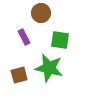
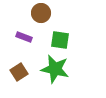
purple rectangle: rotated 42 degrees counterclockwise
green star: moved 6 px right, 1 px down
brown square: moved 3 px up; rotated 18 degrees counterclockwise
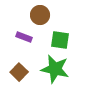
brown circle: moved 1 px left, 2 px down
brown square: rotated 12 degrees counterclockwise
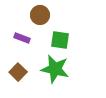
purple rectangle: moved 2 px left, 1 px down
brown square: moved 1 px left
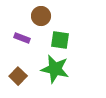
brown circle: moved 1 px right, 1 px down
brown square: moved 4 px down
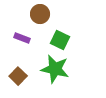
brown circle: moved 1 px left, 2 px up
green square: rotated 18 degrees clockwise
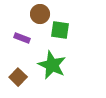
green square: moved 10 px up; rotated 18 degrees counterclockwise
green star: moved 3 px left, 4 px up; rotated 12 degrees clockwise
brown square: moved 1 px down
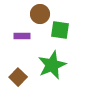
purple rectangle: moved 2 px up; rotated 21 degrees counterclockwise
green star: rotated 24 degrees clockwise
